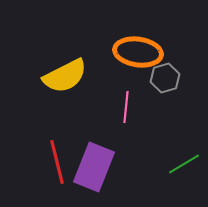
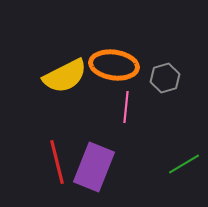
orange ellipse: moved 24 px left, 13 px down
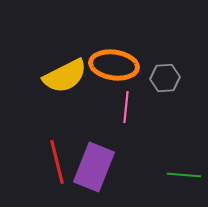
gray hexagon: rotated 12 degrees clockwise
green line: moved 11 px down; rotated 36 degrees clockwise
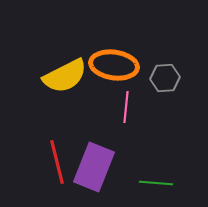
green line: moved 28 px left, 8 px down
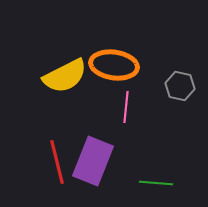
gray hexagon: moved 15 px right, 8 px down; rotated 16 degrees clockwise
purple rectangle: moved 1 px left, 6 px up
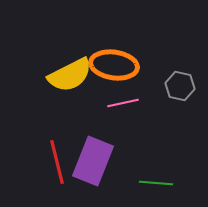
yellow semicircle: moved 5 px right, 1 px up
pink line: moved 3 px left, 4 px up; rotated 72 degrees clockwise
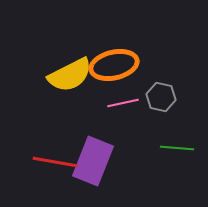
orange ellipse: rotated 21 degrees counterclockwise
gray hexagon: moved 19 px left, 11 px down
red line: moved 2 px left; rotated 66 degrees counterclockwise
green line: moved 21 px right, 35 px up
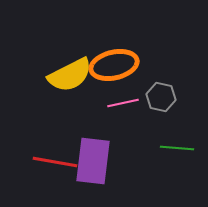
purple rectangle: rotated 15 degrees counterclockwise
